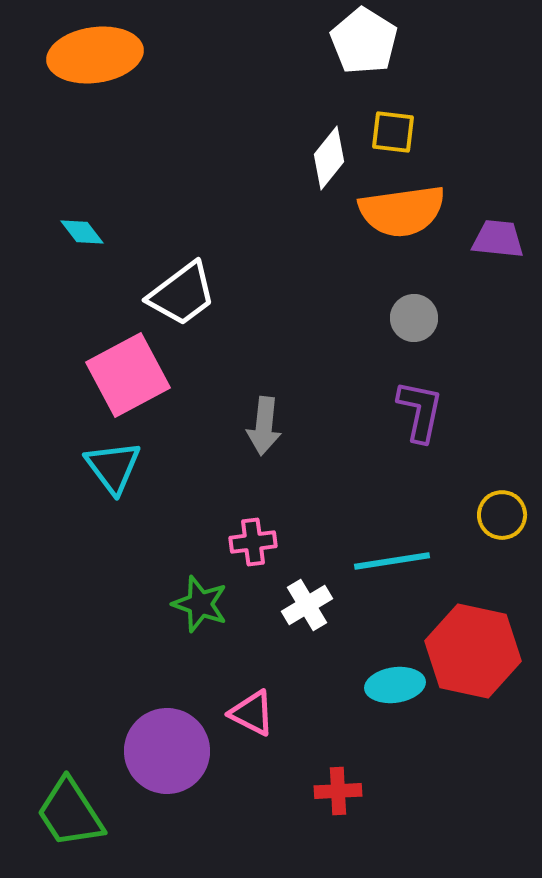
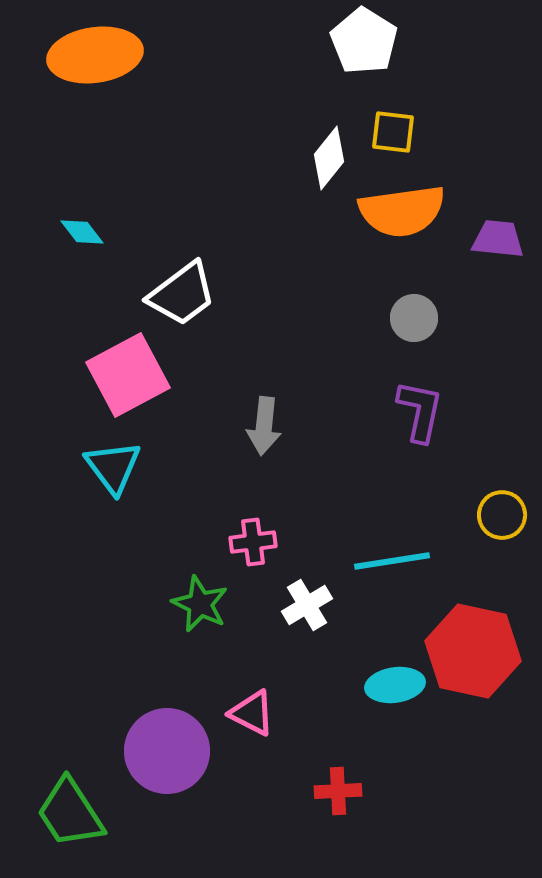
green star: rotated 6 degrees clockwise
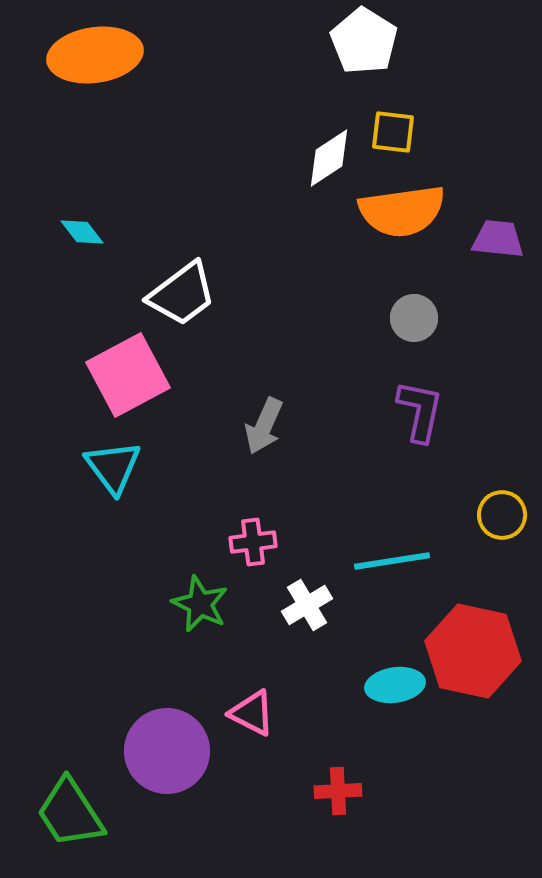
white diamond: rotated 18 degrees clockwise
gray arrow: rotated 18 degrees clockwise
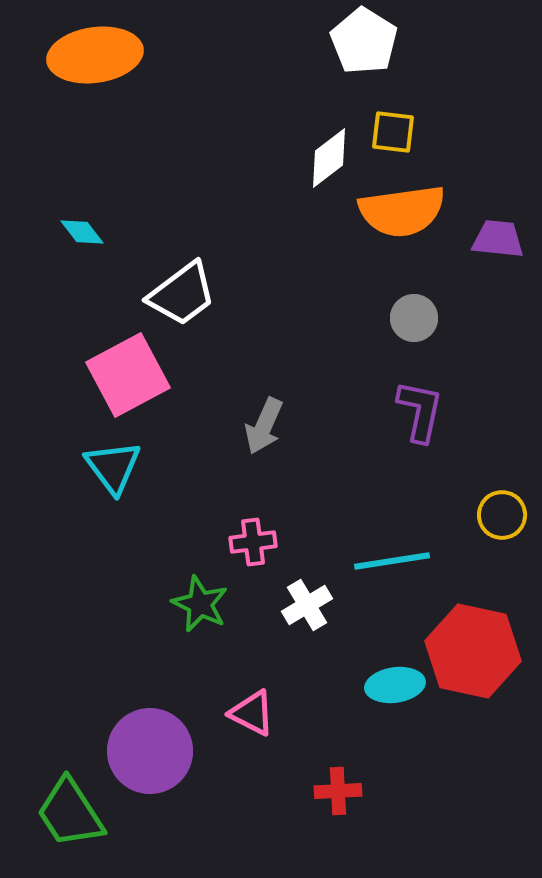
white diamond: rotated 4 degrees counterclockwise
purple circle: moved 17 px left
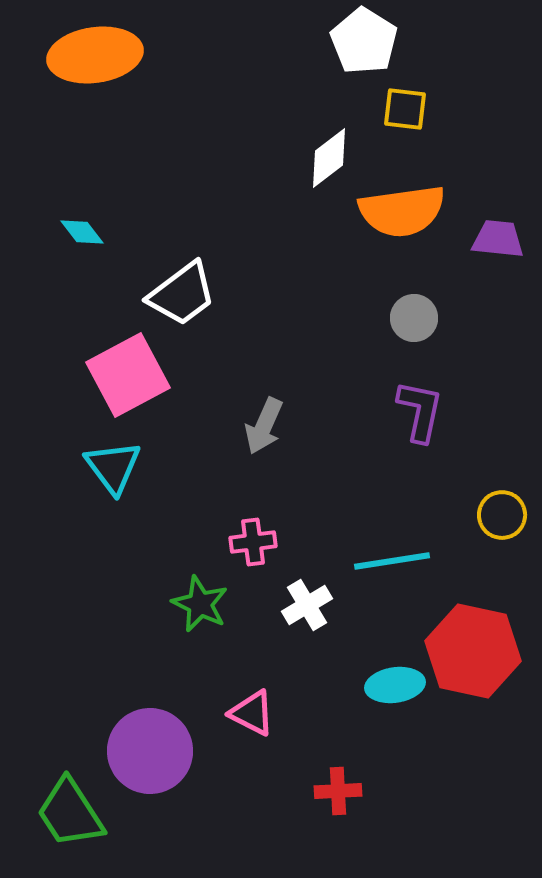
yellow square: moved 12 px right, 23 px up
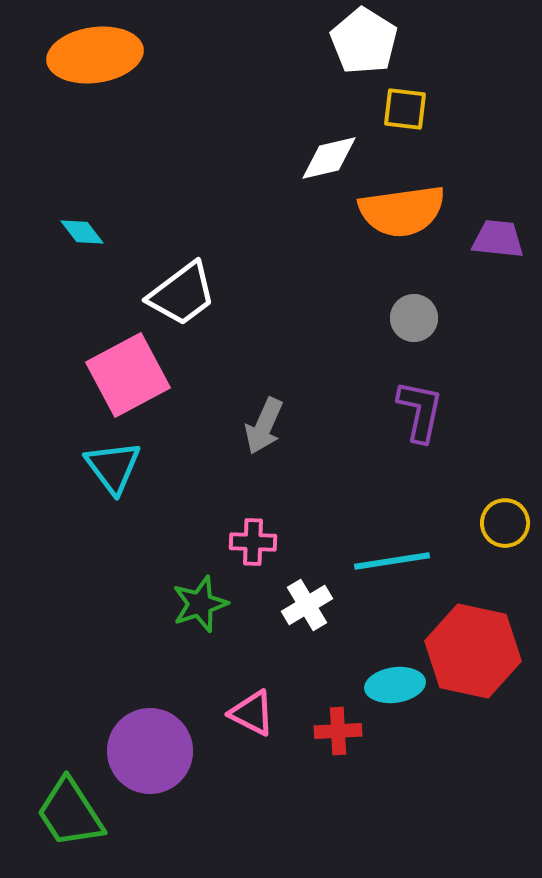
white diamond: rotated 24 degrees clockwise
yellow circle: moved 3 px right, 8 px down
pink cross: rotated 9 degrees clockwise
green star: rotated 28 degrees clockwise
red cross: moved 60 px up
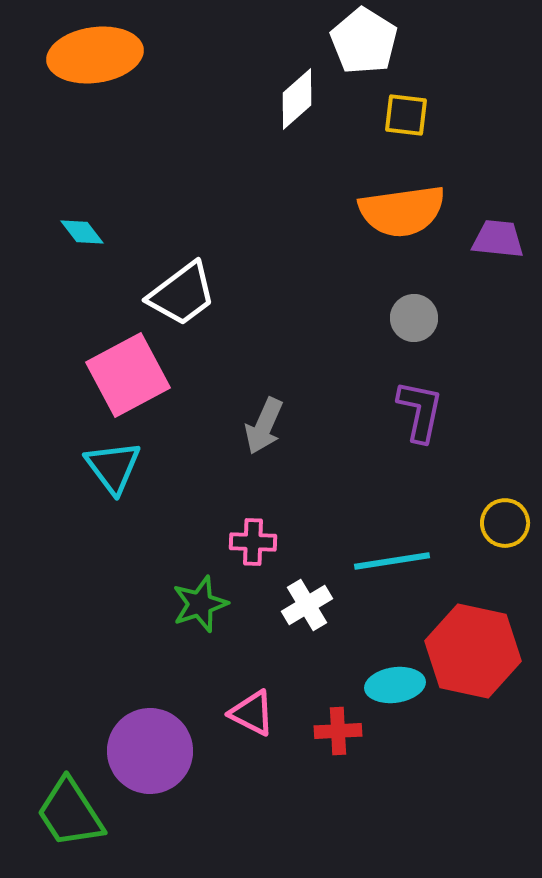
yellow square: moved 1 px right, 6 px down
white diamond: moved 32 px left, 59 px up; rotated 28 degrees counterclockwise
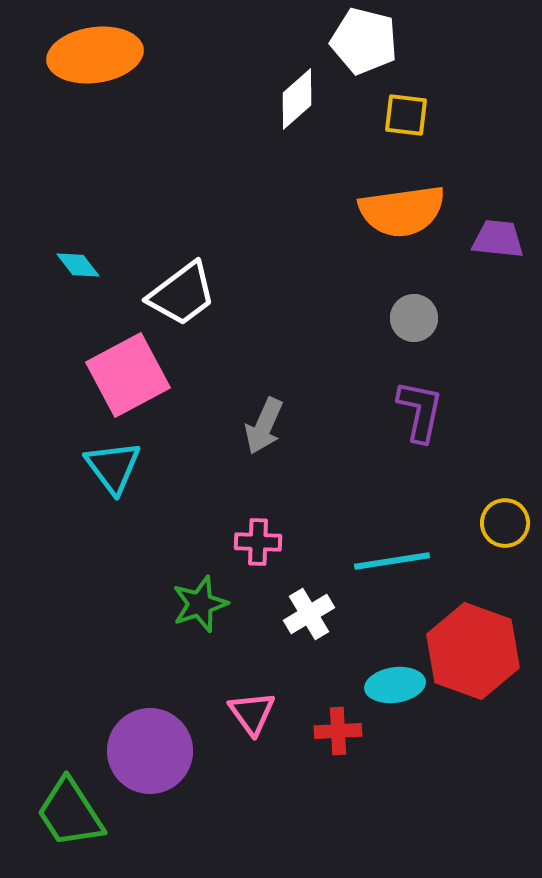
white pentagon: rotated 18 degrees counterclockwise
cyan diamond: moved 4 px left, 33 px down
pink cross: moved 5 px right
white cross: moved 2 px right, 9 px down
red hexagon: rotated 8 degrees clockwise
pink triangle: rotated 27 degrees clockwise
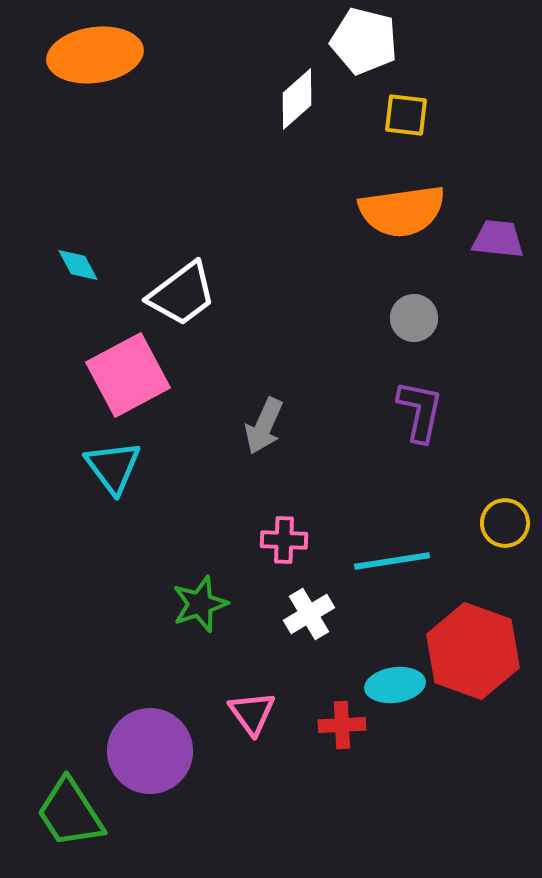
cyan diamond: rotated 9 degrees clockwise
pink cross: moved 26 px right, 2 px up
red cross: moved 4 px right, 6 px up
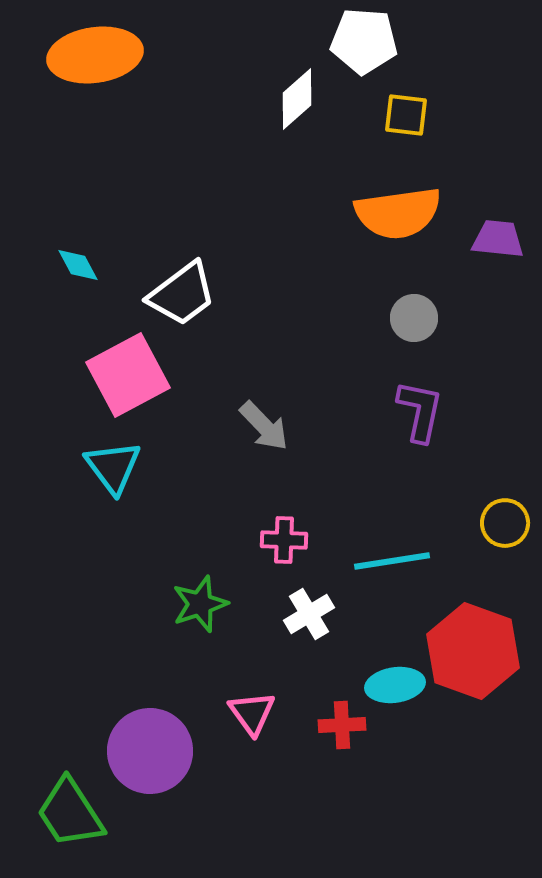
white pentagon: rotated 10 degrees counterclockwise
orange semicircle: moved 4 px left, 2 px down
gray arrow: rotated 68 degrees counterclockwise
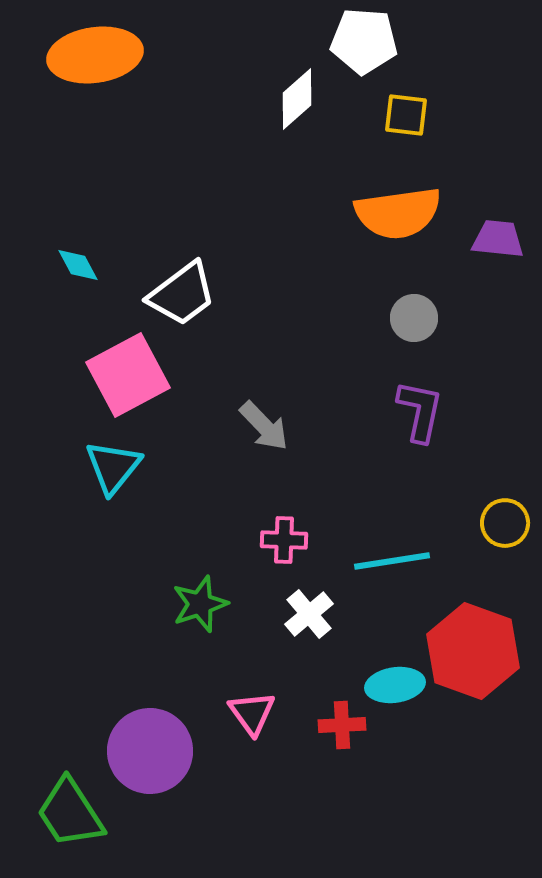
cyan triangle: rotated 16 degrees clockwise
white cross: rotated 9 degrees counterclockwise
